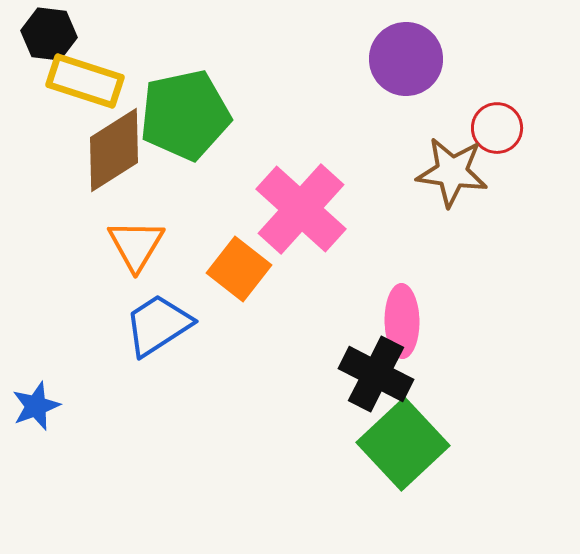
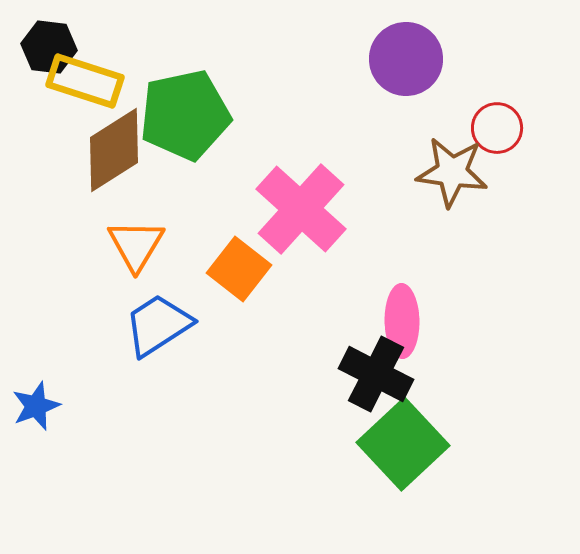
black hexagon: moved 13 px down
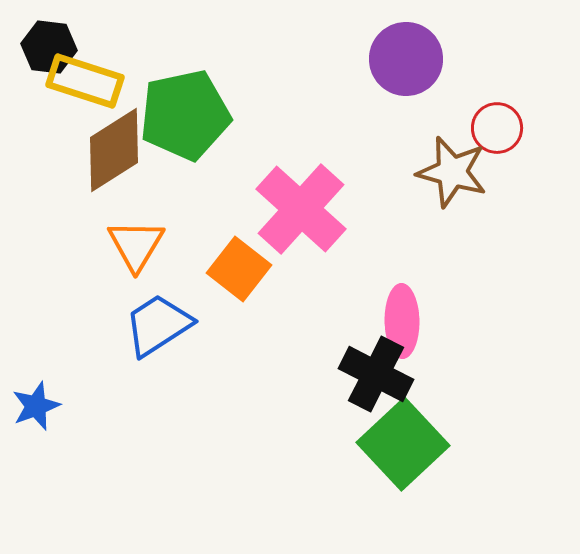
brown star: rotated 8 degrees clockwise
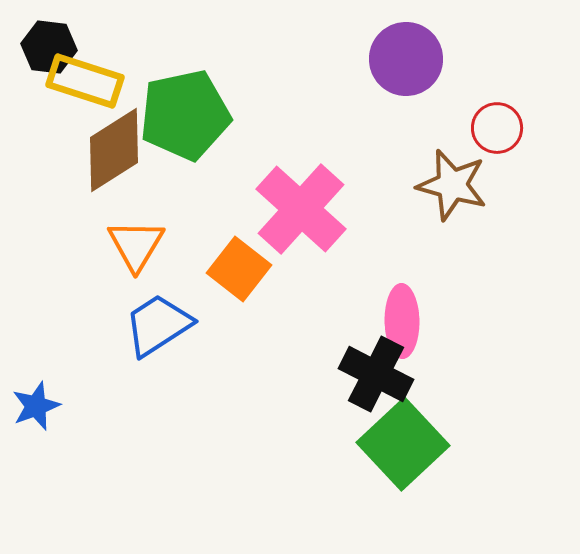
brown star: moved 13 px down
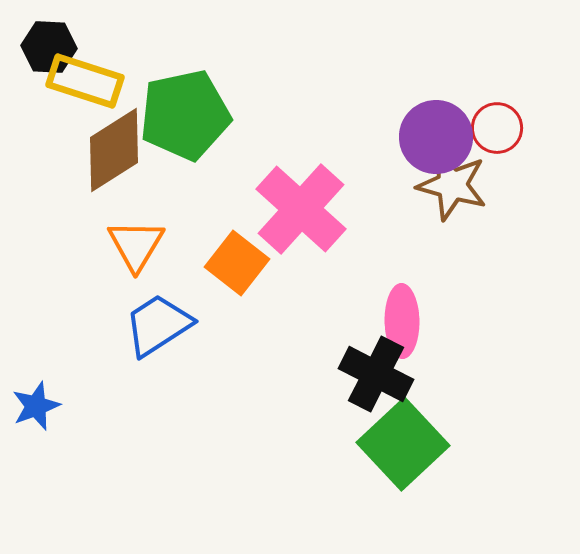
black hexagon: rotated 4 degrees counterclockwise
purple circle: moved 30 px right, 78 px down
orange square: moved 2 px left, 6 px up
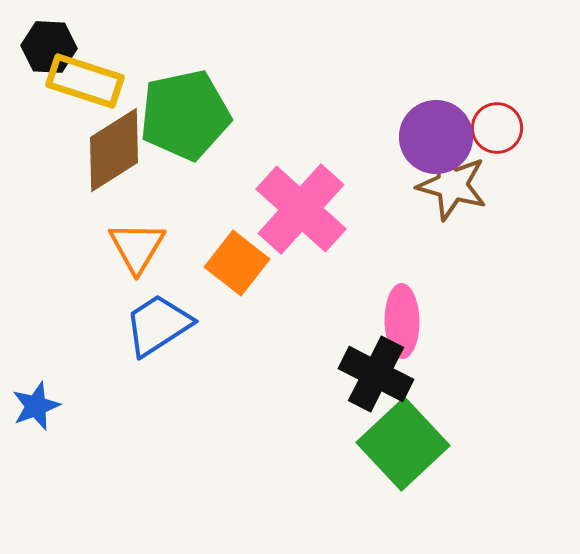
orange triangle: moved 1 px right, 2 px down
